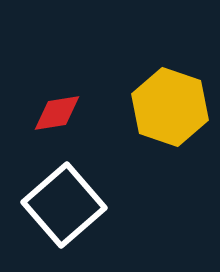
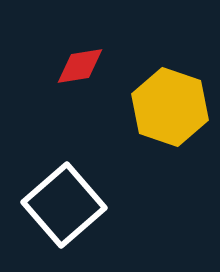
red diamond: moved 23 px right, 47 px up
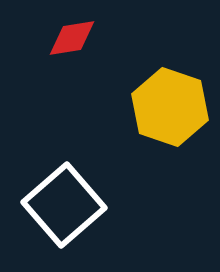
red diamond: moved 8 px left, 28 px up
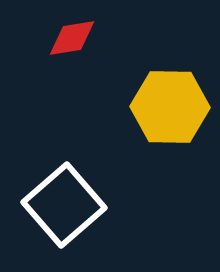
yellow hexagon: rotated 18 degrees counterclockwise
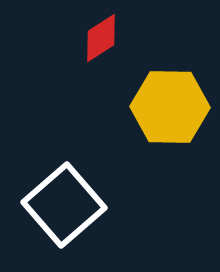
red diamond: moved 29 px right; rotated 24 degrees counterclockwise
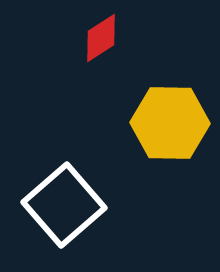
yellow hexagon: moved 16 px down
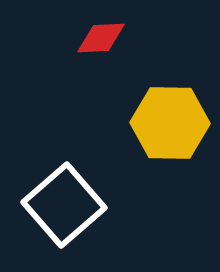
red diamond: rotated 30 degrees clockwise
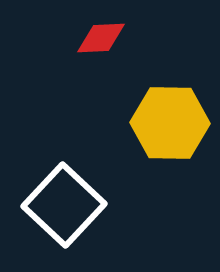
white square: rotated 6 degrees counterclockwise
